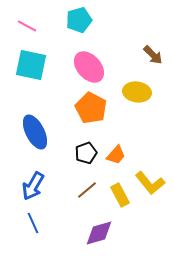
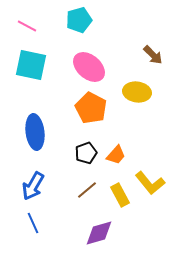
pink ellipse: rotated 8 degrees counterclockwise
blue ellipse: rotated 20 degrees clockwise
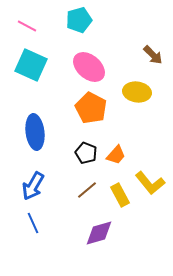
cyan square: rotated 12 degrees clockwise
black pentagon: rotated 30 degrees counterclockwise
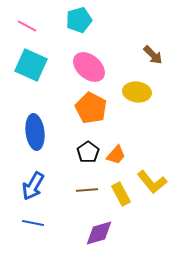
black pentagon: moved 2 px right, 1 px up; rotated 15 degrees clockwise
yellow L-shape: moved 2 px right, 1 px up
brown line: rotated 35 degrees clockwise
yellow rectangle: moved 1 px right, 1 px up
blue line: rotated 55 degrees counterclockwise
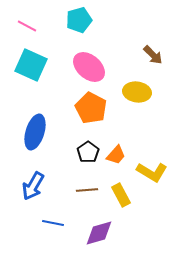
blue ellipse: rotated 24 degrees clockwise
yellow L-shape: moved 10 px up; rotated 20 degrees counterclockwise
yellow rectangle: moved 1 px down
blue line: moved 20 px right
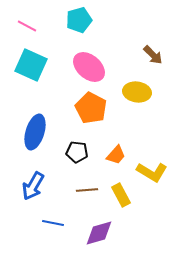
black pentagon: moved 11 px left; rotated 30 degrees counterclockwise
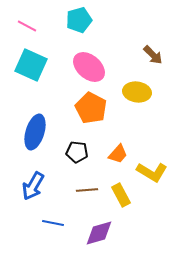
orange trapezoid: moved 2 px right, 1 px up
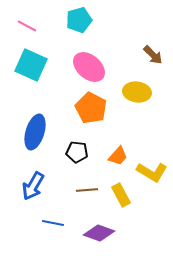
orange trapezoid: moved 2 px down
purple diamond: rotated 36 degrees clockwise
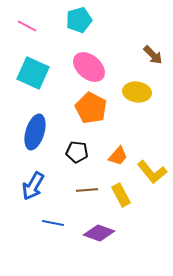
cyan square: moved 2 px right, 8 px down
yellow L-shape: rotated 20 degrees clockwise
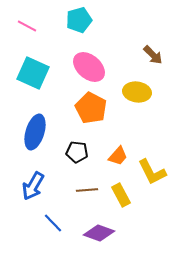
yellow L-shape: rotated 12 degrees clockwise
blue line: rotated 35 degrees clockwise
